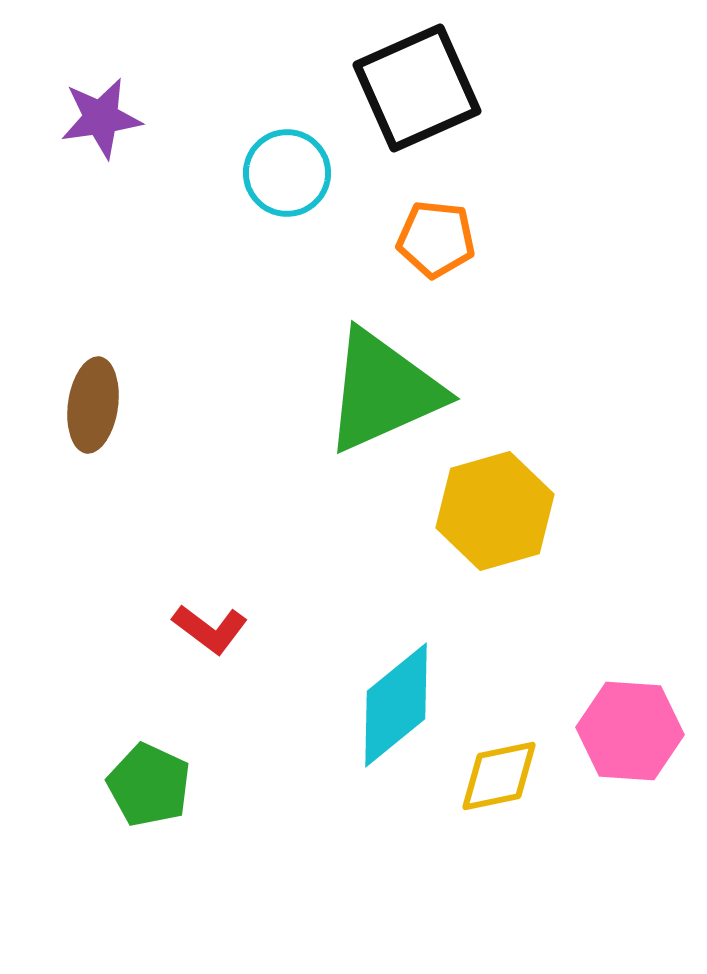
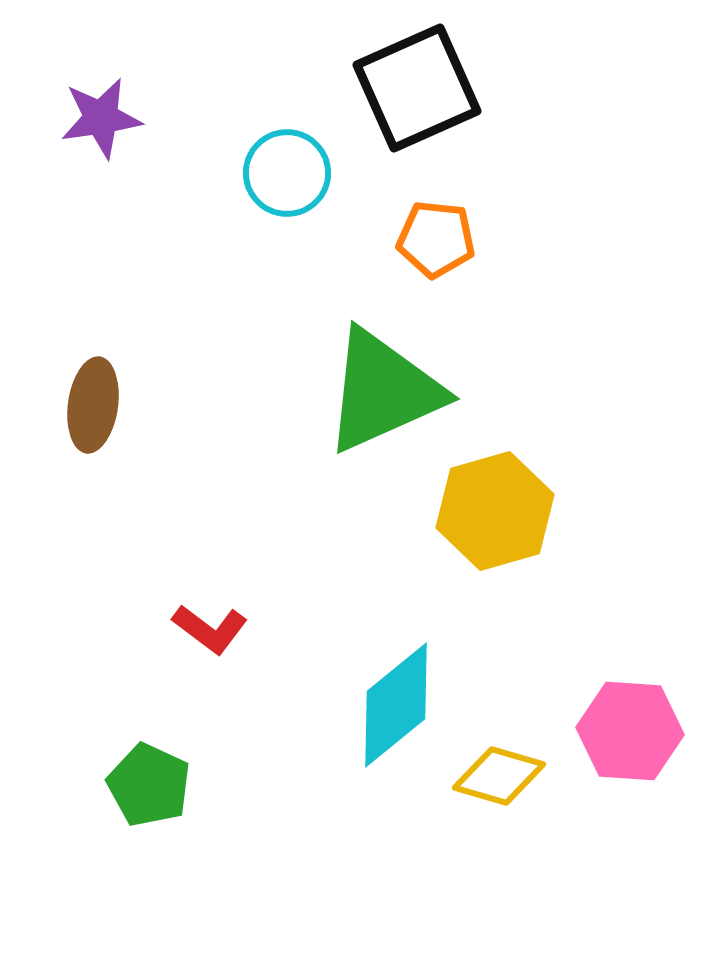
yellow diamond: rotated 28 degrees clockwise
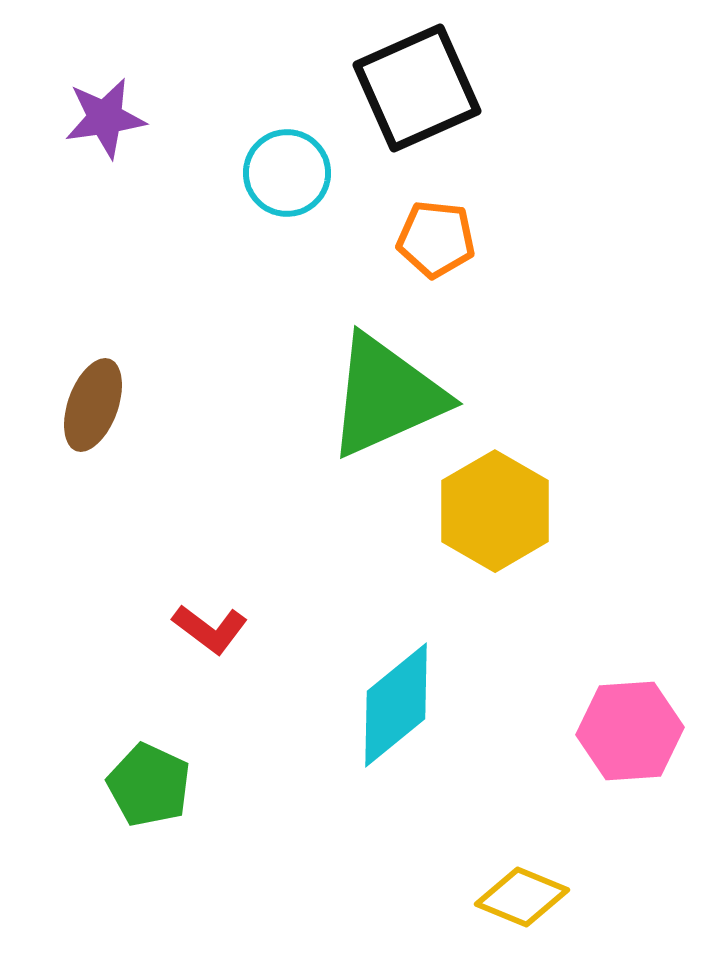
purple star: moved 4 px right
green triangle: moved 3 px right, 5 px down
brown ellipse: rotated 12 degrees clockwise
yellow hexagon: rotated 14 degrees counterclockwise
pink hexagon: rotated 8 degrees counterclockwise
yellow diamond: moved 23 px right, 121 px down; rotated 6 degrees clockwise
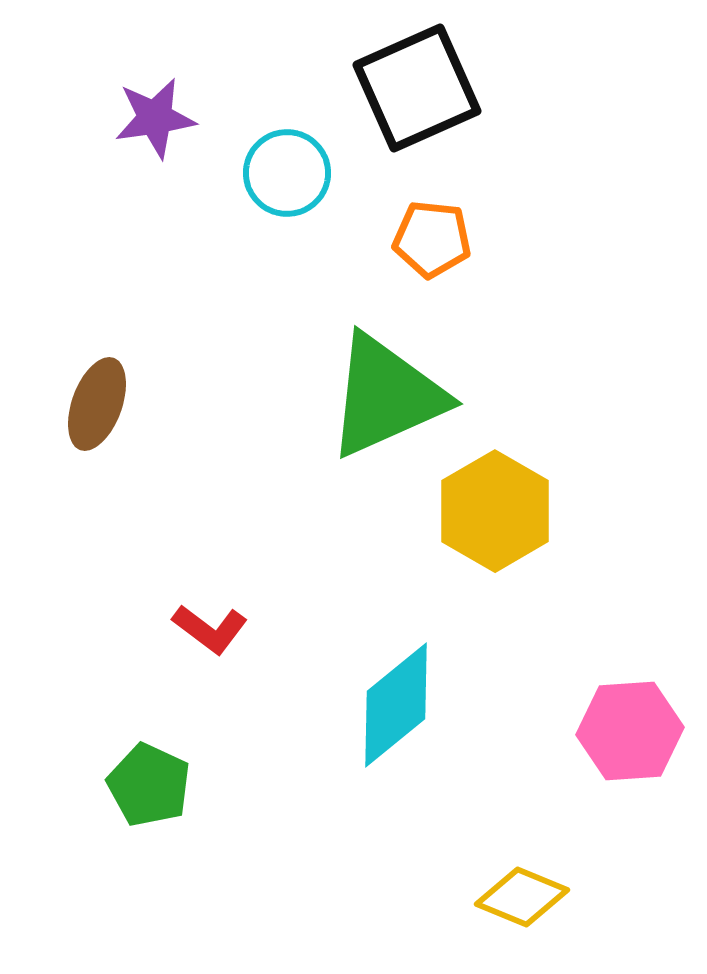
purple star: moved 50 px right
orange pentagon: moved 4 px left
brown ellipse: moved 4 px right, 1 px up
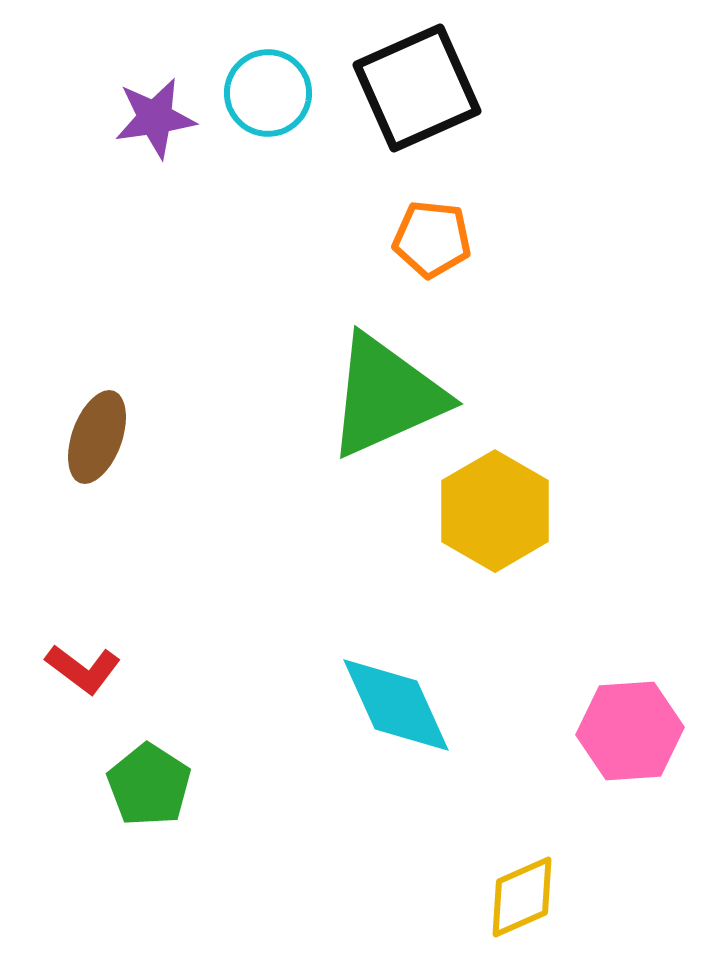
cyan circle: moved 19 px left, 80 px up
brown ellipse: moved 33 px down
red L-shape: moved 127 px left, 40 px down
cyan diamond: rotated 75 degrees counterclockwise
green pentagon: rotated 8 degrees clockwise
yellow diamond: rotated 46 degrees counterclockwise
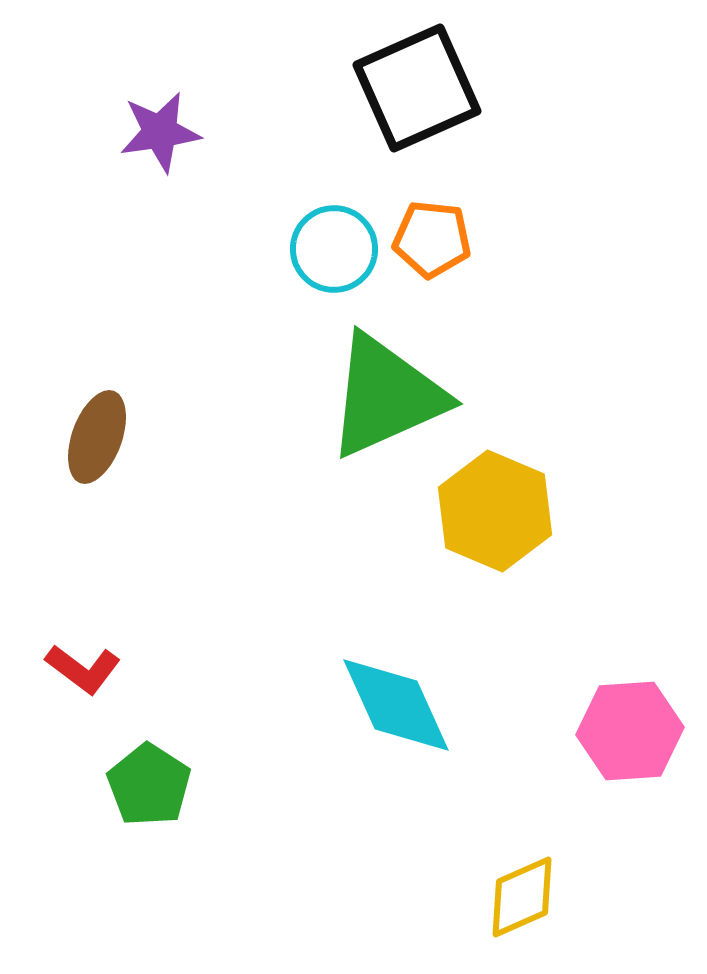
cyan circle: moved 66 px right, 156 px down
purple star: moved 5 px right, 14 px down
yellow hexagon: rotated 7 degrees counterclockwise
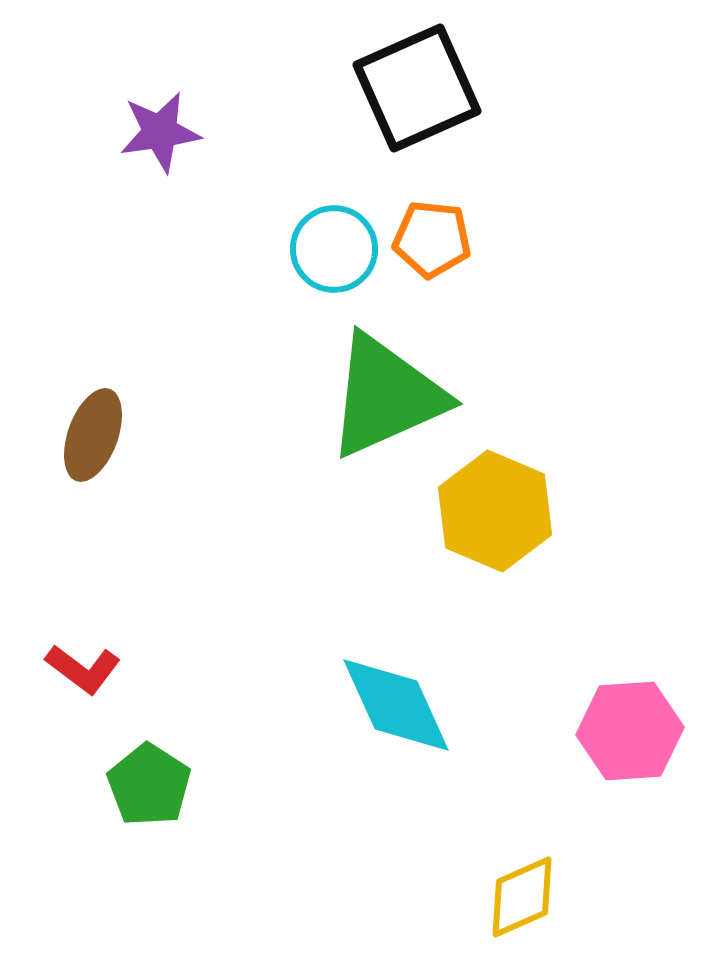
brown ellipse: moved 4 px left, 2 px up
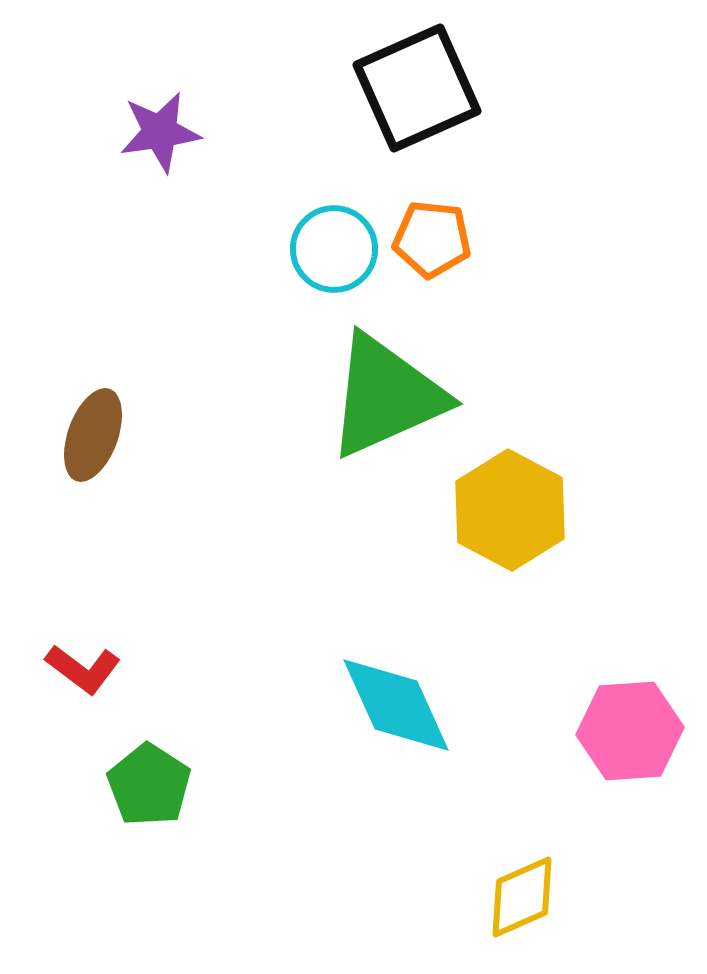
yellow hexagon: moved 15 px right, 1 px up; rotated 5 degrees clockwise
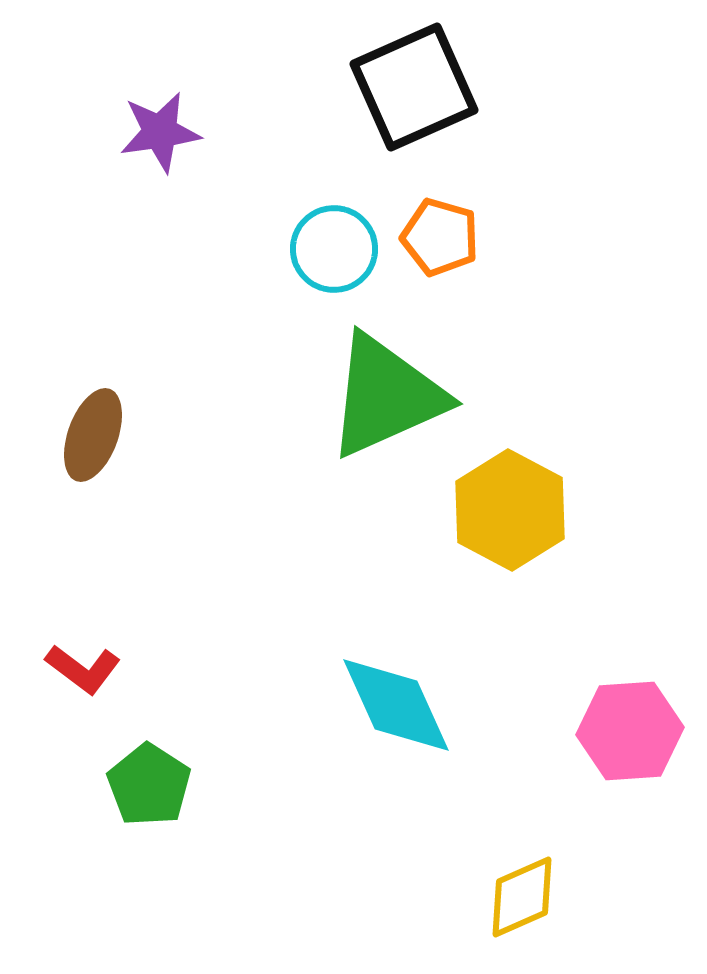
black square: moved 3 px left, 1 px up
orange pentagon: moved 8 px right, 2 px up; rotated 10 degrees clockwise
